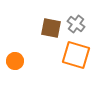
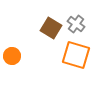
brown square: rotated 20 degrees clockwise
orange circle: moved 3 px left, 5 px up
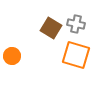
gray cross: rotated 24 degrees counterclockwise
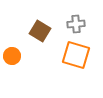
gray cross: rotated 18 degrees counterclockwise
brown square: moved 11 px left, 3 px down
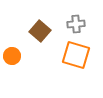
brown square: rotated 10 degrees clockwise
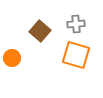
orange circle: moved 2 px down
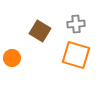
brown square: rotated 10 degrees counterclockwise
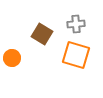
brown square: moved 2 px right, 3 px down
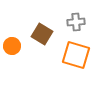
gray cross: moved 2 px up
orange circle: moved 12 px up
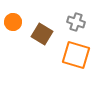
gray cross: rotated 24 degrees clockwise
orange circle: moved 1 px right, 24 px up
